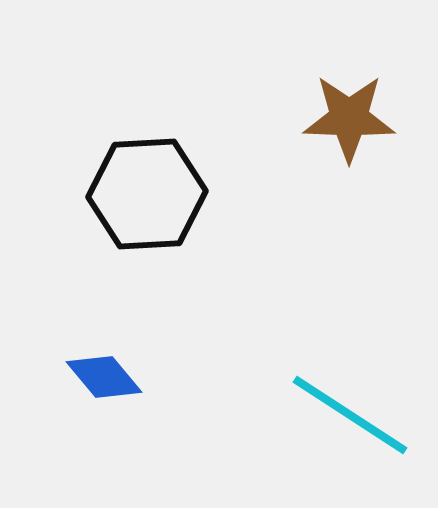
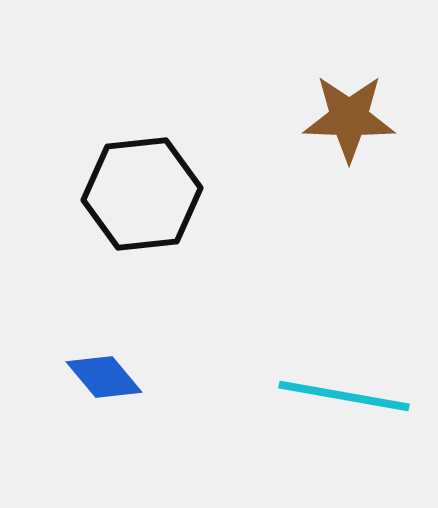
black hexagon: moved 5 px left; rotated 3 degrees counterclockwise
cyan line: moved 6 px left, 19 px up; rotated 23 degrees counterclockwise
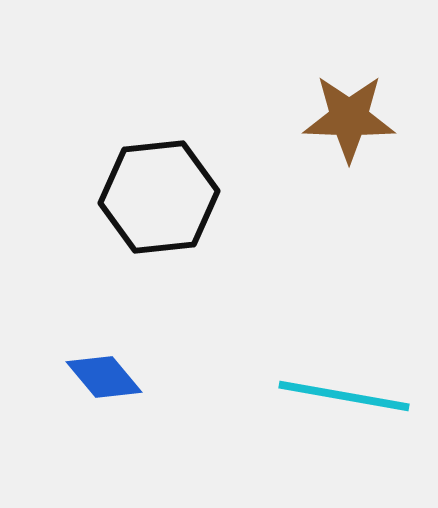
black hexagon: moved 17 px right, 3 px down
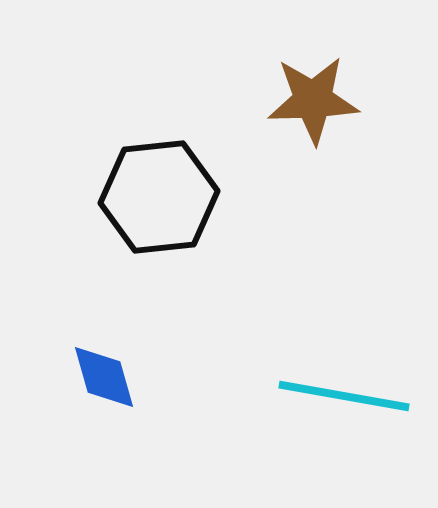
brown star: moved 36 px left, 18 px up; rotated 4 degrees counterclockwise
blue diamond: rotated 24 degrees clockwise
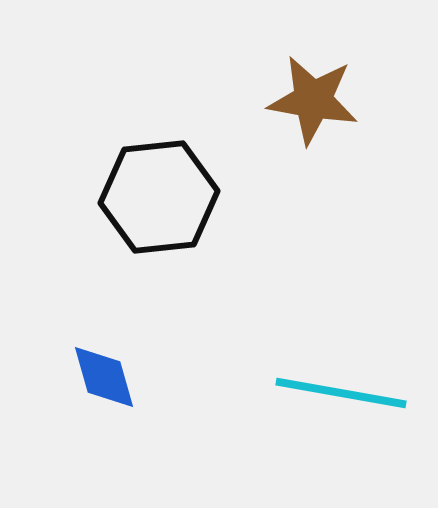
brown star: rotated 12 degrees clockwise
cyan line: moved 3 px left, 3 px up
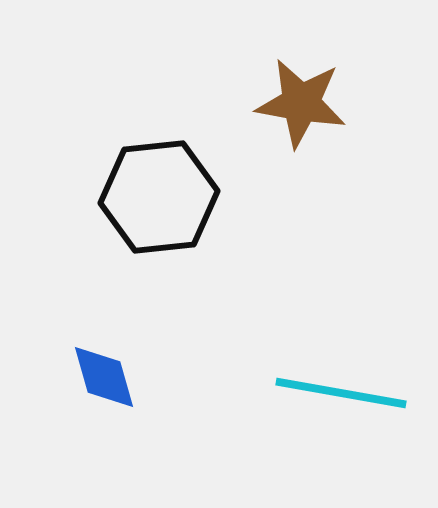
brown star: moved 12 px left, 3 px down
